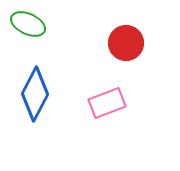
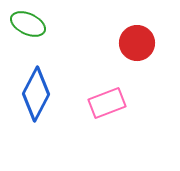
red circle: moved 11 px right
blue diamond: moved 1 px right
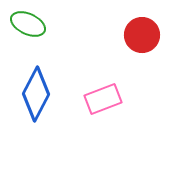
red circle: moved 5 px right, 8 px up
pink rectangle: moved 4 px left, 4 px up
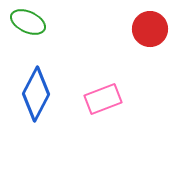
green ellipse: moved 2 px up
red circle: moved 8 px right, 6 px up
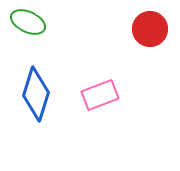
blue diamond: rotated 10 degrees counterclockwise
pink rectangle: moved 3 px left, 4 px up
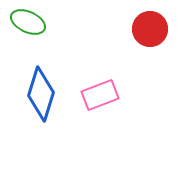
blue diamond: moved 5 px right
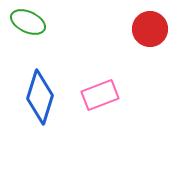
blue diamond: moved 1 px left, 3 px down
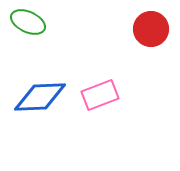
red circle: moved 1 px right
blue diamond: rotated 70 degrees clockwise
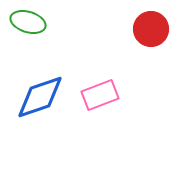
green ellipse: rotated 8 degrees counterclockwise
blue diamond: rotated 16 degrees counterclockwise
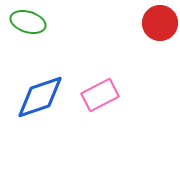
red circle: moved 9 px right, 6 px up
pink rectangle: rotated 6 degrees counterclockwise
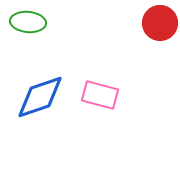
green ellipse: rotated 12 degrees counterclockwise
pink rectangle: rotated 42 degrees clockwise
